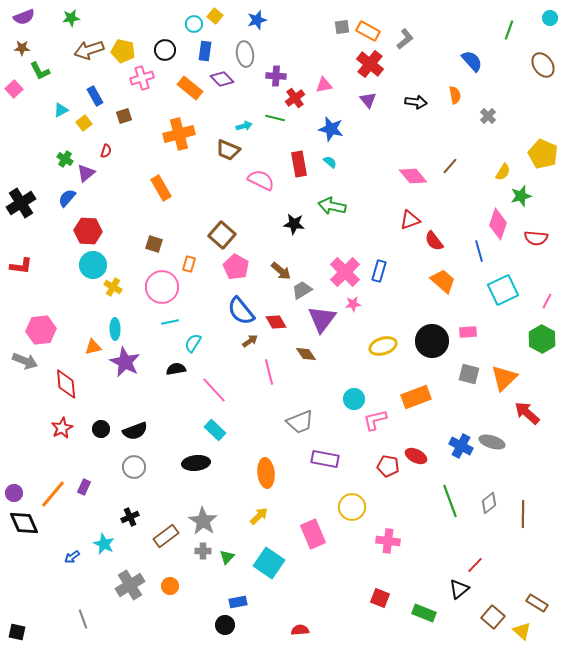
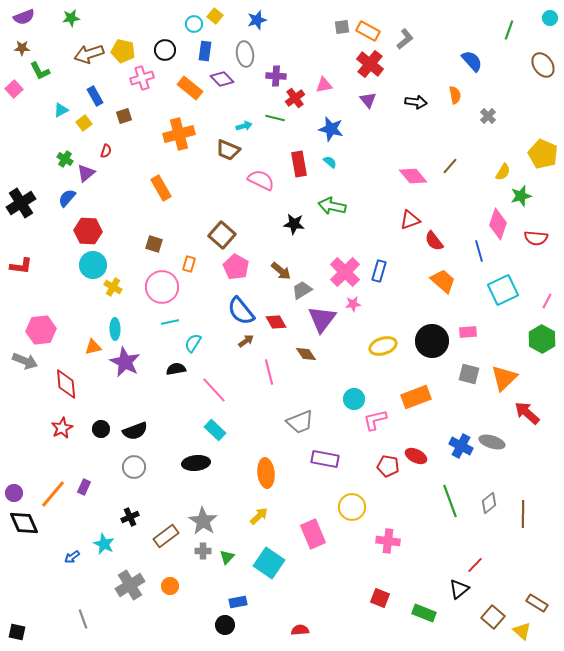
brown arrow at (89, 50): moved 4 px down
brown arrow at (250, 341): moved 4 px left
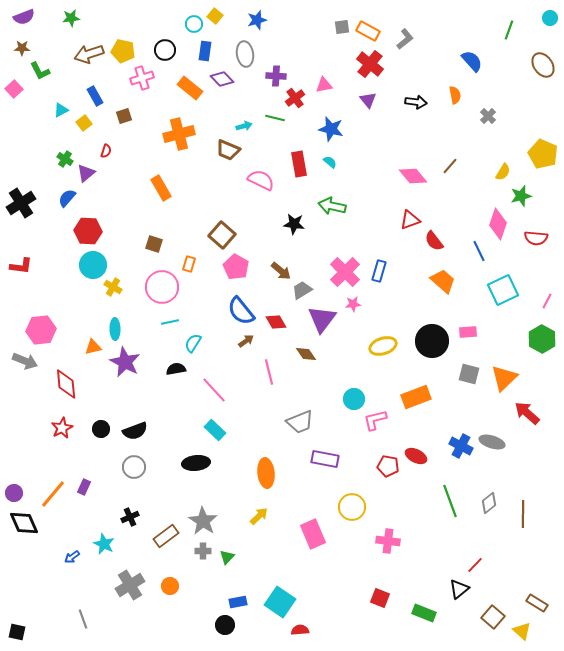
blue line at (479, 251): rotated 10 degrees counterclockwise
cyan square at (269, 563): moved 11 px right, 39 px down
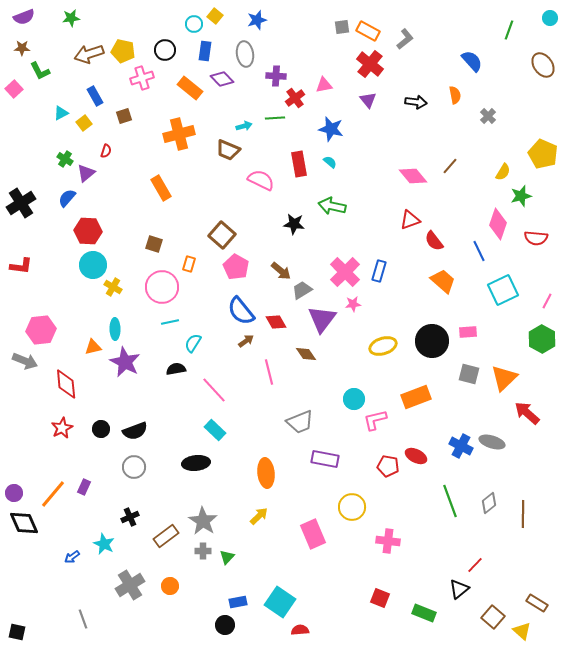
cyan triangle at (61, 110): moved 3 px down
green line at (275, 118): rotated 18 degrees counterclockwise
